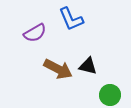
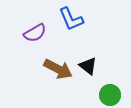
black triangle: rotated 24 degrees clockwise
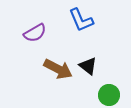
blue L-shape: moved 10 px right, 1 px down
green circle: moved 1 px left
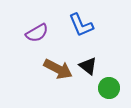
blue L-shape: moved 5 px down
purple semicircle: moved 2 px right
green circle: moved 7 px up
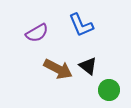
green circle: moved 2 px down
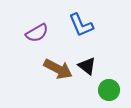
black triangle: moved 1 px left
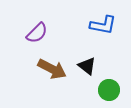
blue L-shape: moved 22 px right; rotated 56 degrees counterclockwise
purple semicircle: rotated 15 degrees counterclockwise
brown arrow: moved 6 px left
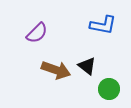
brown arrow: moved 4 px right, 1 px down; rotated 8 degrees counterclockwise
green circle: moved 1 px up
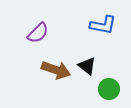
purple semicircle: moved 1 px right
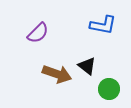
brown arrow: moved 1 px right, 4 px down
